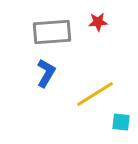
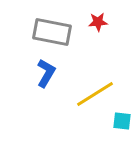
gray rectangle: rotated 15 degrees clockwise
cyan square: moved 1 px right, 1 px up
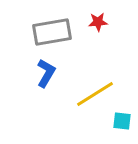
gray rectangle: rotated 21 degrees counterclockwise
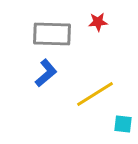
gray rectangle: moved 2 px down; rotated 12 degrees clockwise
blue L-shape: rotated 20 degrees clockwise
cyan square: moved 1 px right, 3 px down
